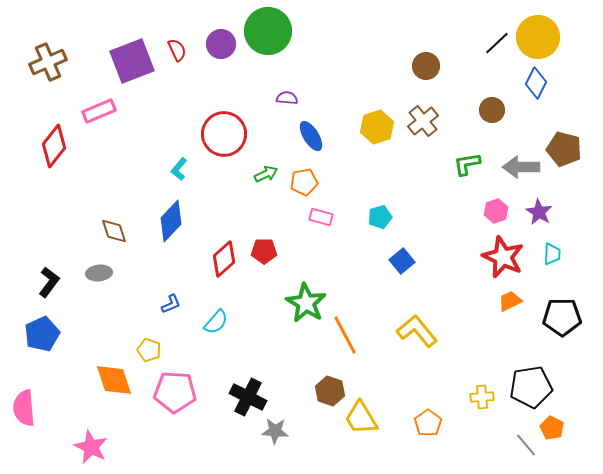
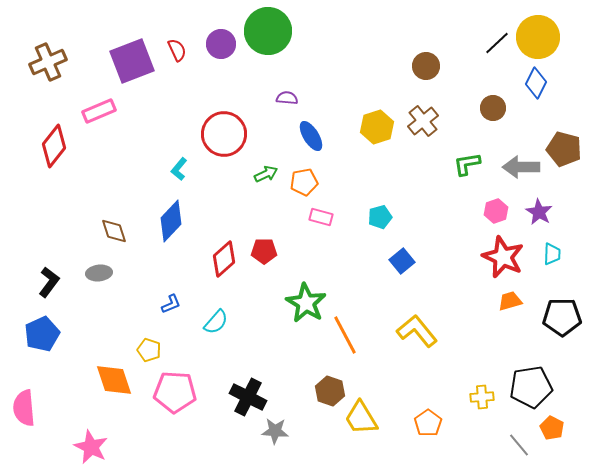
brown circle at (492, 110): moved 1 px right, 2 px up
orange trapezoid at (510, 301): rotated 10 degrees clockwise
gray line at (526, 445): moved 7 px left
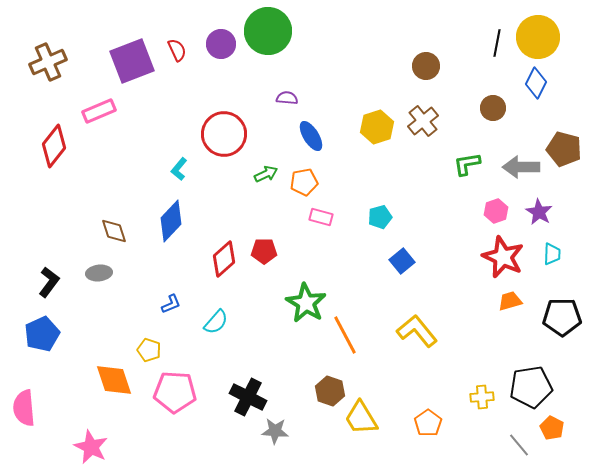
black line at (497, 43): rotated 36 degrees counterclockwise
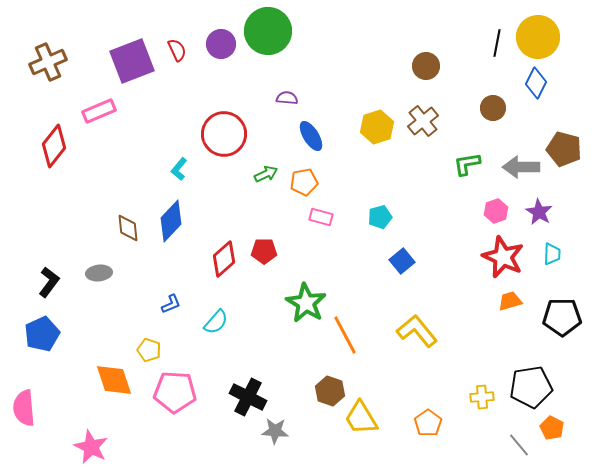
brown diamond at (114, 231): moved 14 px right, 3 px up; rotated 12 degrees clockwise
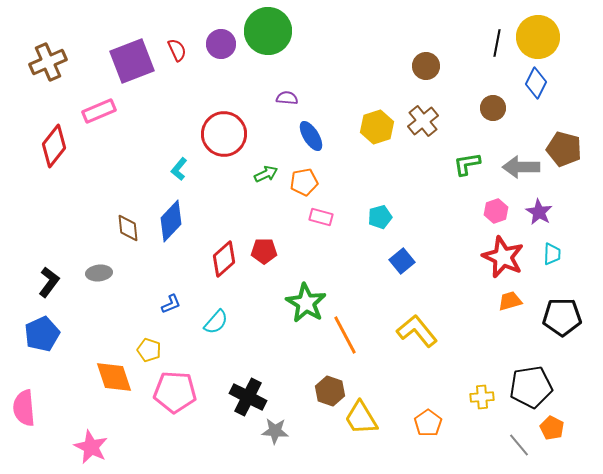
orange diamond at (114, 380): moved 3 px up
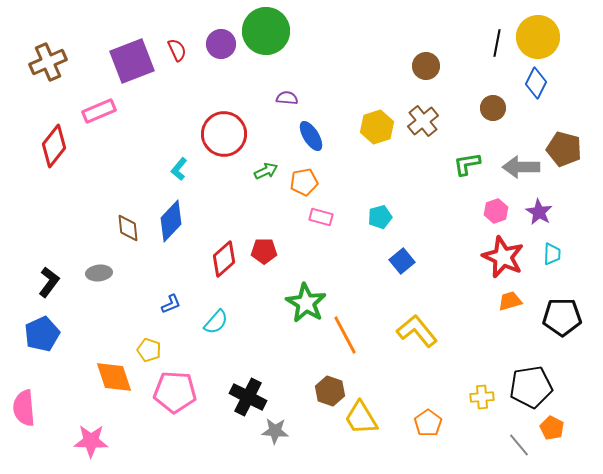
green circle at (268, 31): moved 2 px left
green arrow at (266, 174): moved 3 px up
pink star at (91, 447): moved 6 px up; rotated 24 degrees counterclockwise
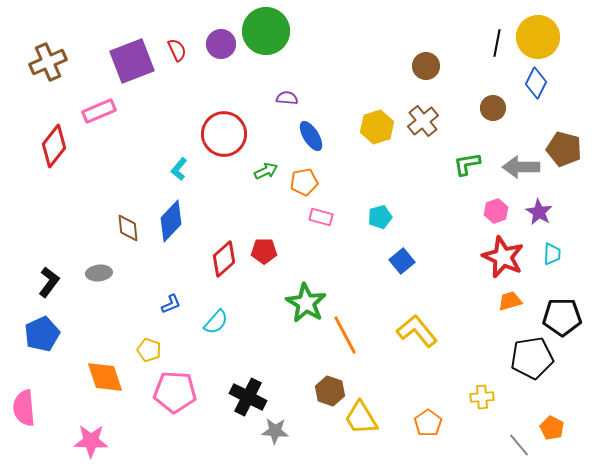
orange diamond at (114, 377): moved 9 px left
black pentagon at (531, 387): moved 1 px right, 29 px up
